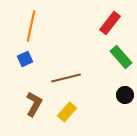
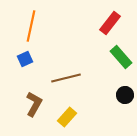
yellow rectangle: moved 5 px down
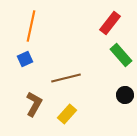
green rectangle: moved 2 px up
yellow rectangle: moved 3 px up
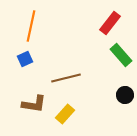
brown L-shape: rotated 70 degrees clockwise
yellow rectangle: moved 2 px left
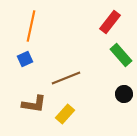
red rectangle: moved 1 px up
brown line: rotated 8 degrees counterclockwise
black circle: moved 1 px left, 1 px up
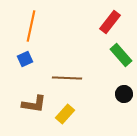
brown line: moved 1 px right; rotated 24 degrees clockwise
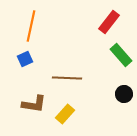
red rectangle: moved 1 px left
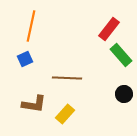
red rectangle: moved 7 px down
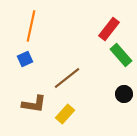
brown line: rotated 40 degrees counterclockwise
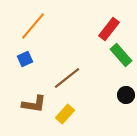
orange line: moved 2 px right; rotated 28 degrees clockwise
black circle: moved 2 px right, 1 px down
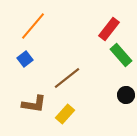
blue square: rotated 14 degrees counterclockwise
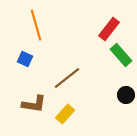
orange line: moved 3 px right, 1 px up; rotated 56 degrees counterclockwise
blue square: rotated 28 degrees counterclockwise
